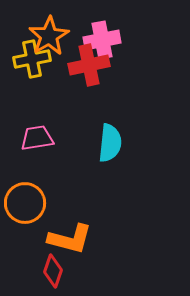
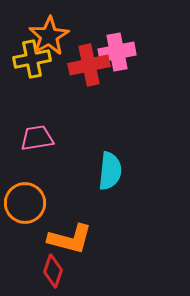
pink cross: moved 15 px right, 12 px down
cyan semicircle: moved 28 px down
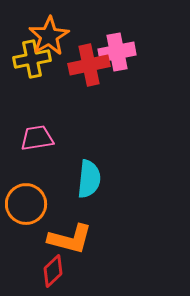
cyan semicircle: moved 21 px left, 8 px down
orange circle: moved 1 px right, 1 px down
red diamond: rotated 28 degrees clockwise
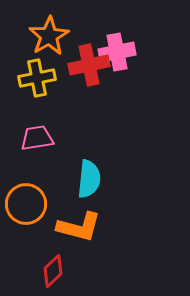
yellow cross: moved 5 px right, 19 px down
orange L-shape: moved 9 px right, 12 px up
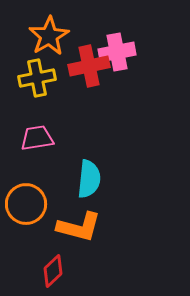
red cross: moved 1 px down
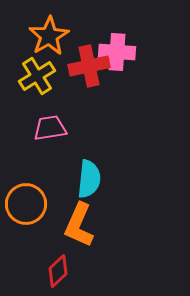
pink cross: rotated 15 degrees clockwise
yellow cross: moved 2 px up; rotated 21 degrees counterclockwise
pink trapezoid: moved 13 px right, 10 px up
orange L-shape: moved 2 px up; rotated 99 degrees clockwise
red diamond: moved 5 px right
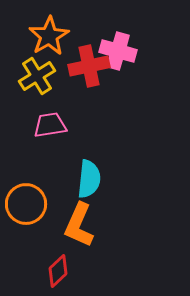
pink cross: moved 1 px right, 1 px up; rotated 12 degrees clockwise
pink trapezoid: moved 3 px up
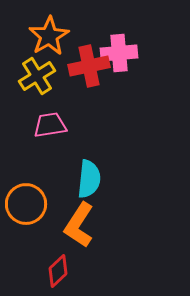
pink cross: moved 1 px right, 2 px down; rotated 21 degrees counterclockwise
orange L-shape: rotated 9 degrees clockwise
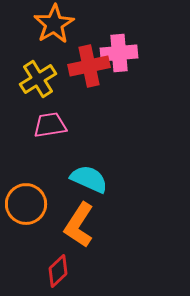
orange star: moved 5 px right, 12 px up
yellow cross: moved 1 px right, 3 px down
cyan semicircle: rotated 72 degrees counterclockwise
